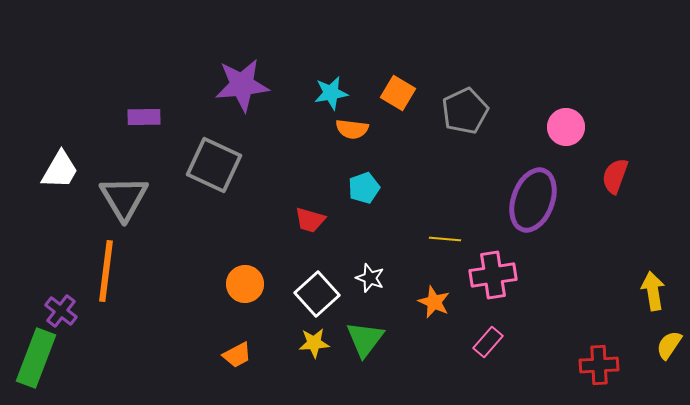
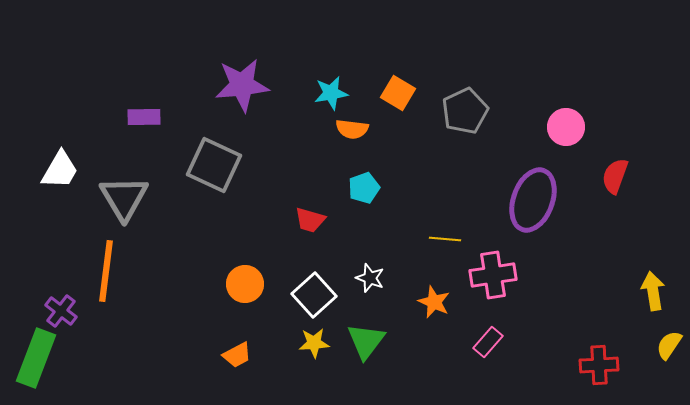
white square: moved 3 px left, 1 px down
green triangle: moved 1 px right, 2 px down
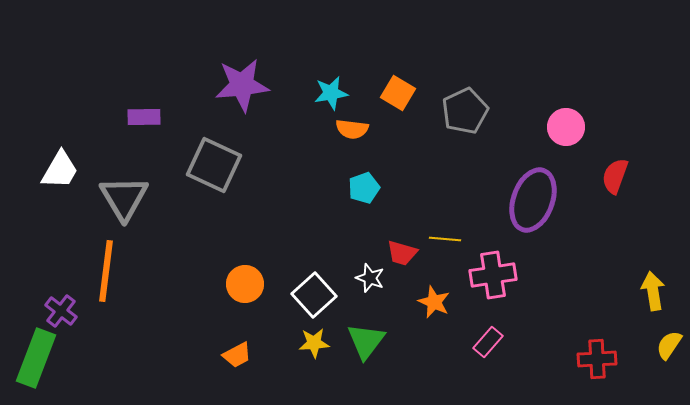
red trapezoid: moved 92 px right, 33 px down
red cross: moved 2 px left, 6 px up
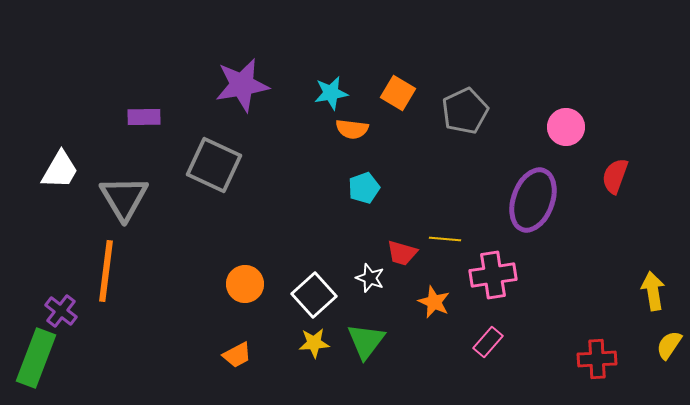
purple star: rotated 4 degrees counterclockwise
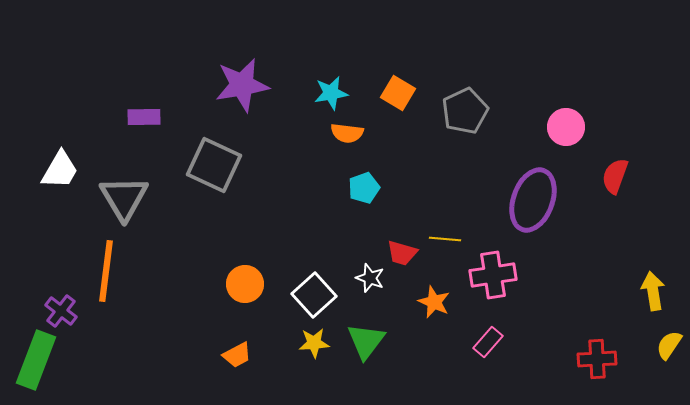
orange semicircle: moved 5 px left, 4 px down
green rectangle: moved 2 px down
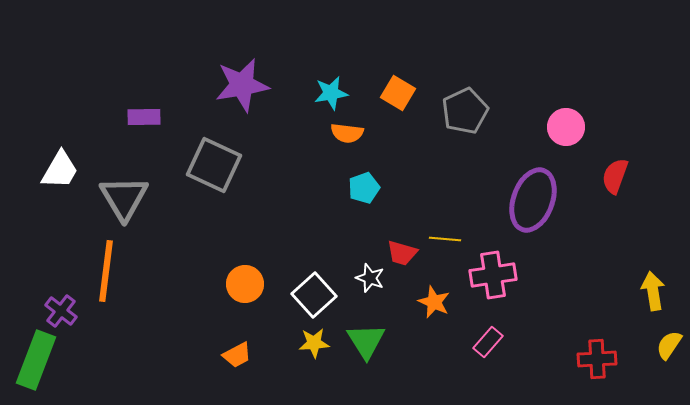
green triangle: rotated 9 degrees counterclockwise
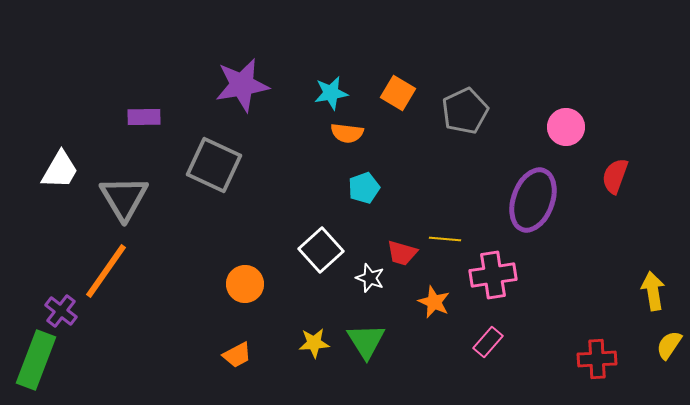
orange line: rotated 28 degrees clockwise
white square: moved 7 px right, 45 px up
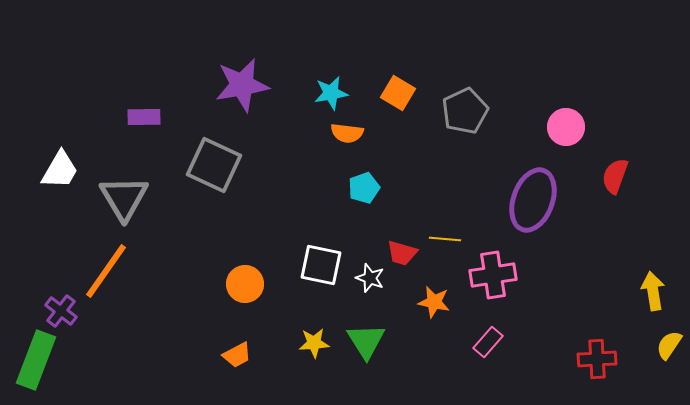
white square: moved 15 px down; rotated 36 degrees counterclockwise
orange star: rotated 12 degrees counterclockwise
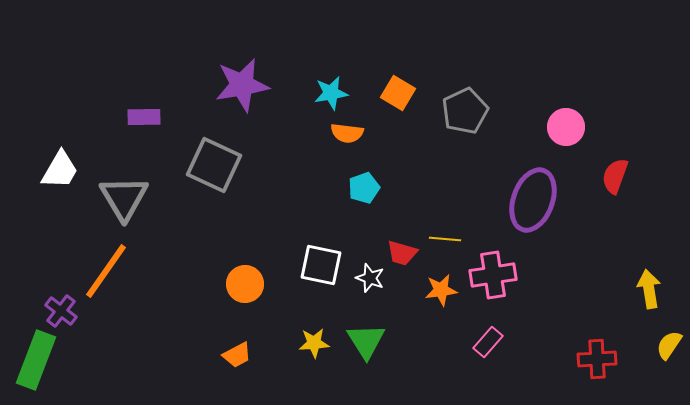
yellow arrow: moved 4 px left, 2 px up
orange star: moved 7 px right, 12 px up; rotated 20 degrees counterclockwise
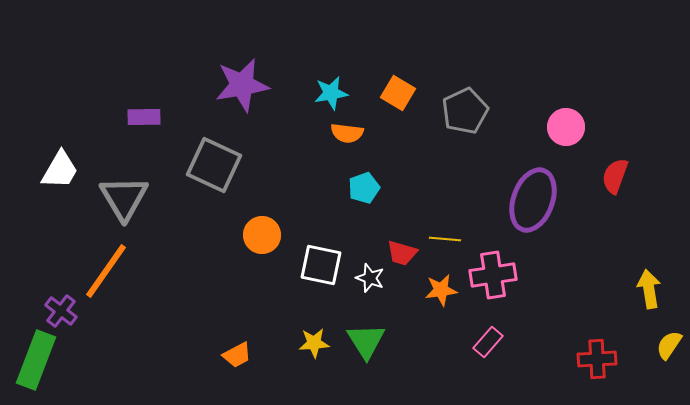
orange circle: moved 17 px right, 49 px up
